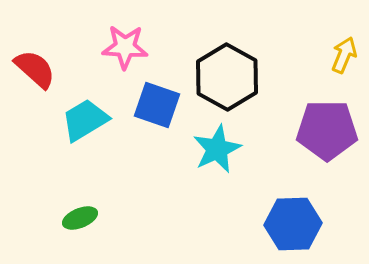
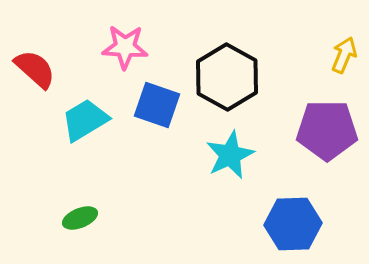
cyan star: moved 13 px right, 6 px down
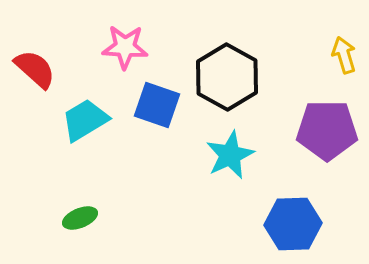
yellow arrow: rotated 39 degrees counterclockwise
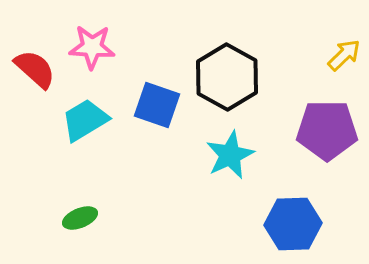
pink star: moved 33 px left
yellow arrow: rotated 63 degrees clockwise
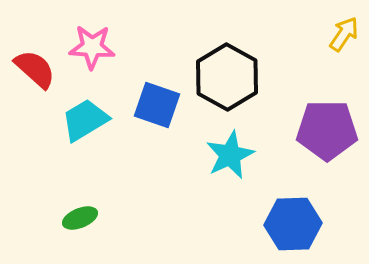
yellow arrow: moved 21 px up; rotated 12 degrees counterclockwise
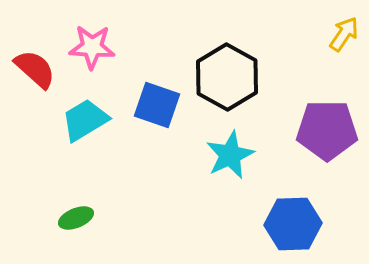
green ellipse: moved 4 px left
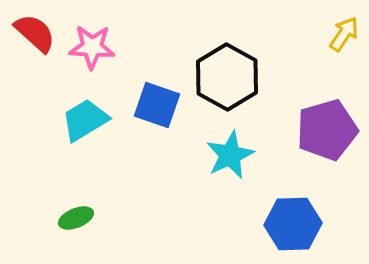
red semicircle: moved 36 px up
purple pentagon: rotated 16 degrees counterclockwise
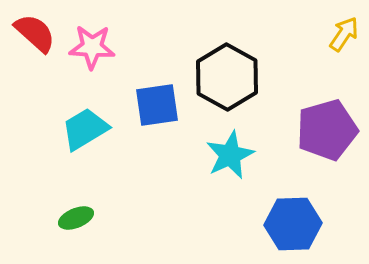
blue square: rotated 27 degrees counterclockwise
cyan trapezoid: moved 9 px down
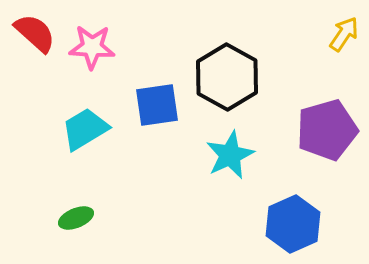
blue hexagon: rotated 22 degrees counterclockwise
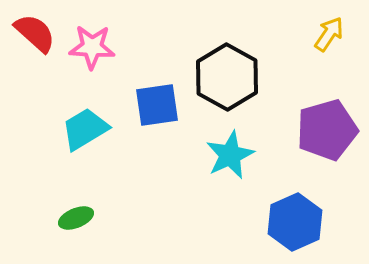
yellow arrow: moved 15 px left
blue hexagon: moved 2 px right, 2 px up
